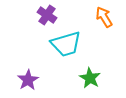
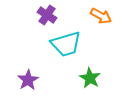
orange arrow: moved 3 px left, 1 px up; rotated 150 degrees clockwise
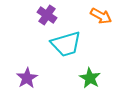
purple star: moved 1 px left, 2 px up
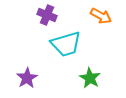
purple cross: rotated 12 degrees counterclockwise
